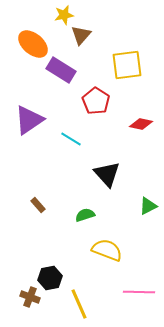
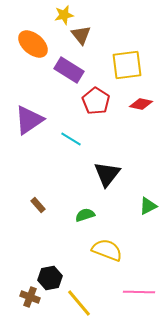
brown triangle: rotated 20 degrees counterclockwise
purple rectangle: moved 8 px right
red diamond: moved 20 px up
black triangle: rotated 20 degrees clockwise
yellow line: moved 1 px up; rotated 16 degrees counterclockwise
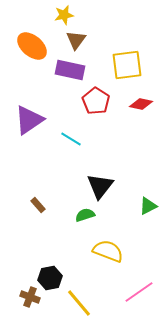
brown triangle: moved 5 px left, 5 px down; rotated 15 degrees clockwise
orange ellipse: moved 1 px left, 2 px down
purple rectangle: moved 1 px right; rotated 20 degrees counterclockwise
black triangle: moved 7 px left, 12 px down
yellow semicircle: moved 1 px right, 1 px down
pink line: rotated 36 degrees counterclockwise
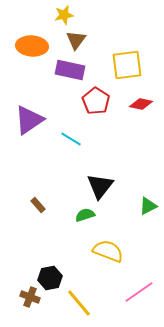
orange ellipse: rotated 36 degrees counterclockwise
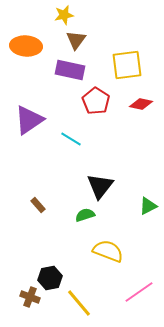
orange ellipse: moved 6 px left
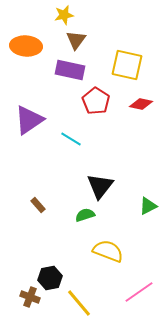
yellow square: rotated 20 degrees clockwise
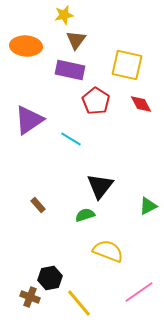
red diamond: rotated 50 degrees clockwise
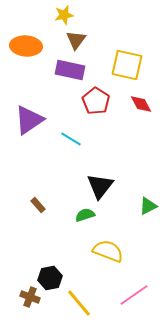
pink line: moved 5 px left, 3 px down
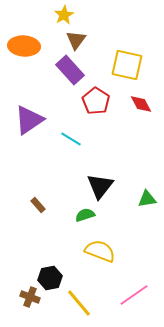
yellow star: rotated 18 degrees counterclockwise
orange ellipse: moved 2 px left
purple rectangle: rotated 36 degrees clockwise
green triangle: moved 1 px left, 7 px up; rotated 18 degrees clockwise
yellow semicircle: moved 8 px left
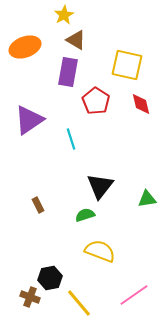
brown triangle: rotated 35 degrees counterclockwise
orange ellipse: moved 1 px right, 1 px down; rotated 24 degrees counterclockwise
purple rectangle: moved 2 px left, 2 px down; rotated 52 degrees clockwise
red diamond: rotated 15 degrees clockwise
cyan line: rotated 40 degrees clockwise
brown rectangle: rotated 14 degrees clockwise
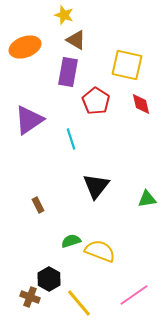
yellow star: rotated 24 degrees counterclockwise
black triangle: moved 4 px left
green semicircle: moved 14 px left, 26 px down
black hexagon: moved 1 px left, 1 px down; rotated 20 degrees counterclockwise
